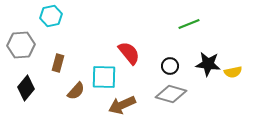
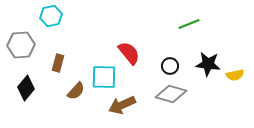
yellow semicircle: moved 2 px right, 3 px down
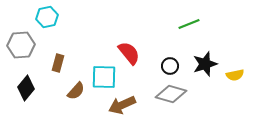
cyan hexagon: moved 4 px left, 1 px down
black star: moved 3 px left; rotated 25 degrees counterclockwise
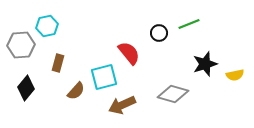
cyan hexagon: moved 9 px down
black circle: moved 11 px left, 33 px up
cyan square: rotated 16 degrees counterclockwise
gray diamond: moved 2 px right
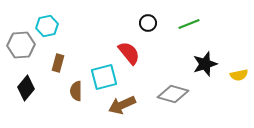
black circle: moved 11 px left, 10 px up
yellow semicircle: moved 4 px right
brown semicircle: rotated 138 degrees clockwise
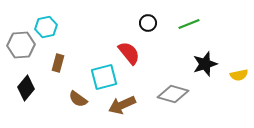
cyan hexagon: moved 1 px left, 1 px down
brown semicircle: moved 2 px right, 8 px down; rotated 54 degrees counterclockwise
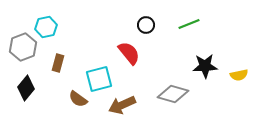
black circle: moved 2 px left, 2 px down
gray hexagon: moved 2 px right, 2 px down; rotated 16 degrees counterclockwise
black star: moved 2 px down; rotated 15 degrees clockwise
cyan square: moved 5 px left, 2 px down
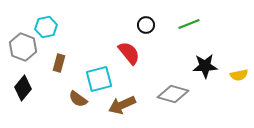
gray hexagon: rotated 20 degrees counterclockwise
brown rectangle: moved 1 px right
black diamond: moved 3 px left
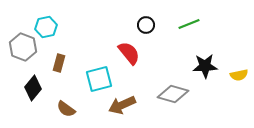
black diamond: moved 10 px right
brown semicircle: moved 12 px left, 10 px down
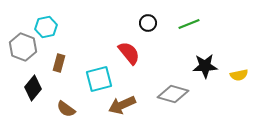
black circle: moved 2 px right, 2 px up
